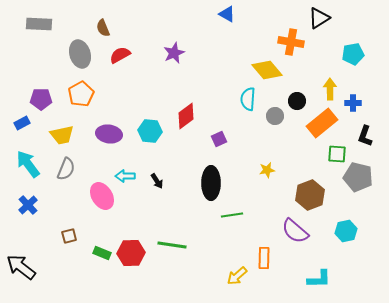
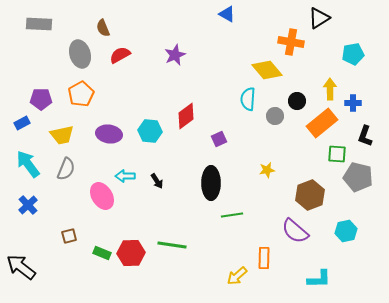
purple star at (174, 53): moved 1 px right, 2 px down
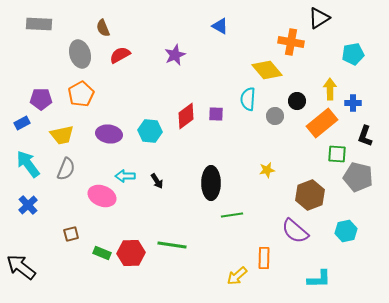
blue triangle at (227, 14): moved 7 px left, 12 px down
purple square at (219, 139): moved 3 px left, 25 px up; rotated 28 degrees clockwise
pink ellipse at (102, 196): rotated 36 degrees counterclockwise
brown square at (69, 236): moved 2 px right, 2 px up
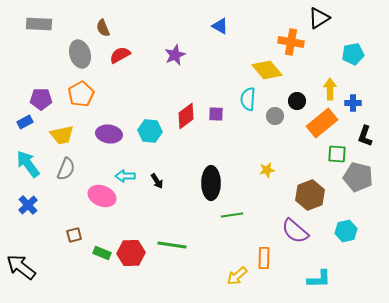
blue rectangle at (22, 123): moved 3 px right, 1 px up
brown square at (71, 234): moved 3 px right, 1 px down
